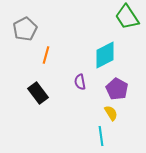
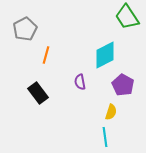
purple pentagon: moved 6 px right, 4 px up
yellow semicircle: moved 1 px up; rotated 49 degrees clockwise
cyan line: moved 4 px right, 1 px down
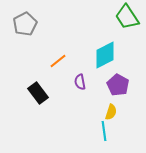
gray pentagon: moved 5 px up
orange line: moved 12 px right, 6 px down; rotated 36 degrees clockwise
purple pentagon: moved 5 px left
cyan line: moved 1 px left, 6 px up
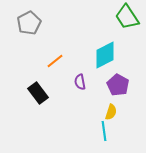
gray pentagon: moved 4 px right, 1 px up
orange line: moved 3 px left
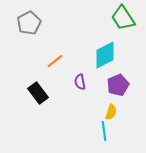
green trapezoid: moved 4 px left, 1 px down
purple pentagon: rotated 20 degrees clockwise
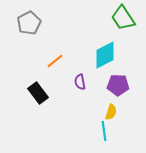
purple pentagon: rotated 25 degrees clockwise
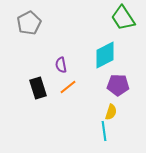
orange line: moved 13 px right, 26 px down
purple semicircle: moved 19 px left, 17 px up
black rectangle: moved 5 px up; rotated 20 degrees clockwise
